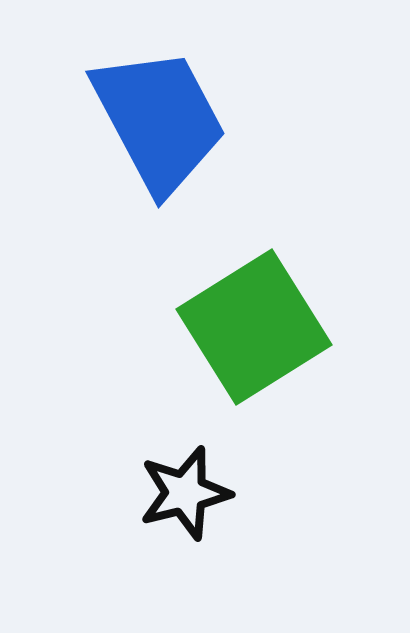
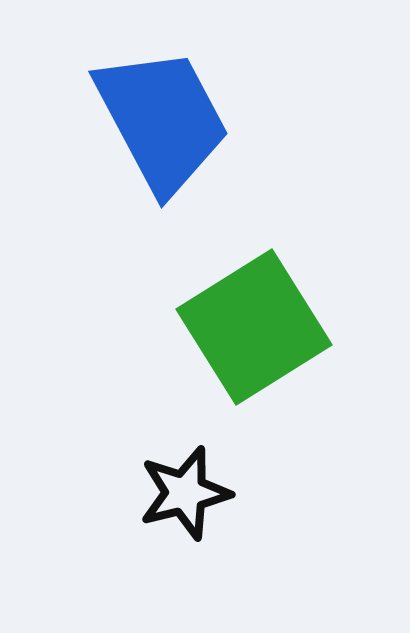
blue trapezoid: moved 3 px right
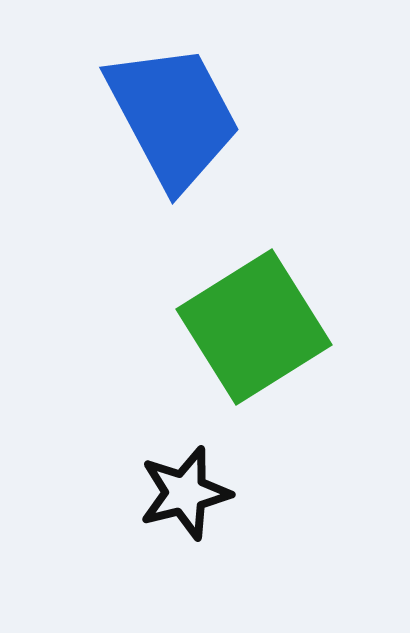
blue trapezoid: moved 11 px right, 4 px up
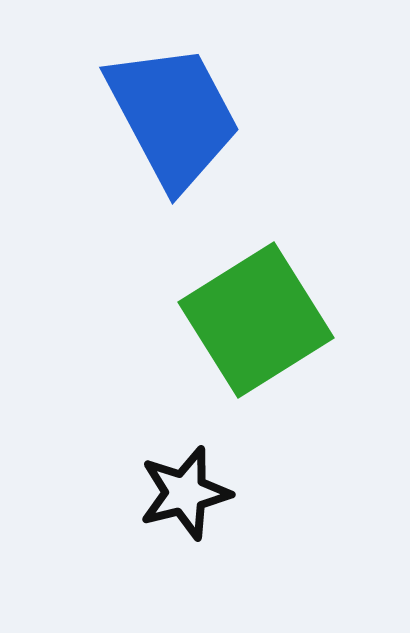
green square: moved 2 px right, 7 px up
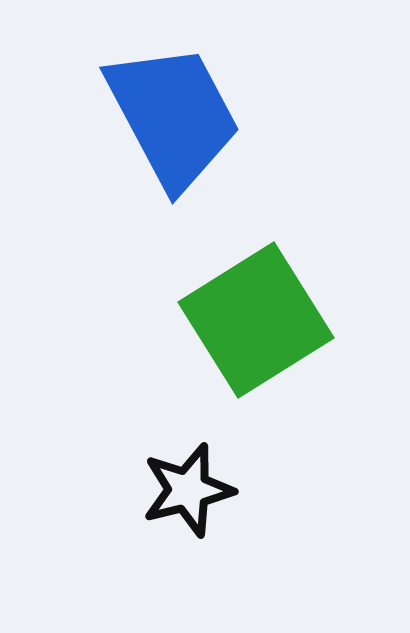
black star: moved 3 px right, 3 px up
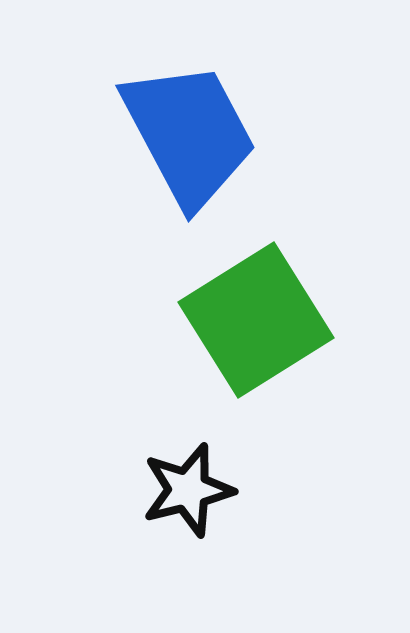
blue trapezoid: moved 16 px right, 18 px down
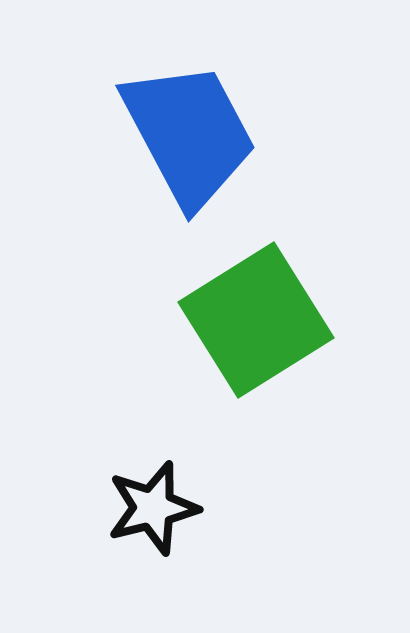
black star: moved 35 px left, 18 px down
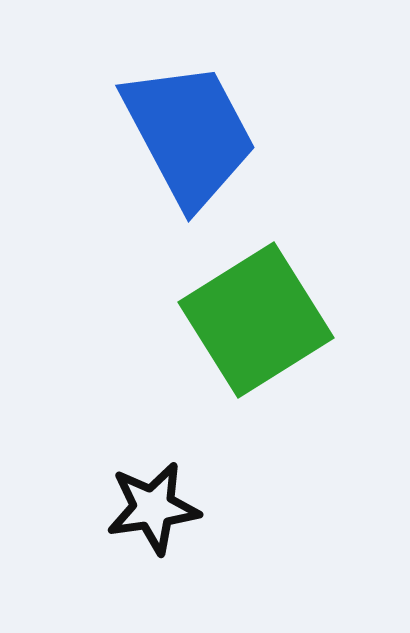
black star: rotated 6 degrees clockwise
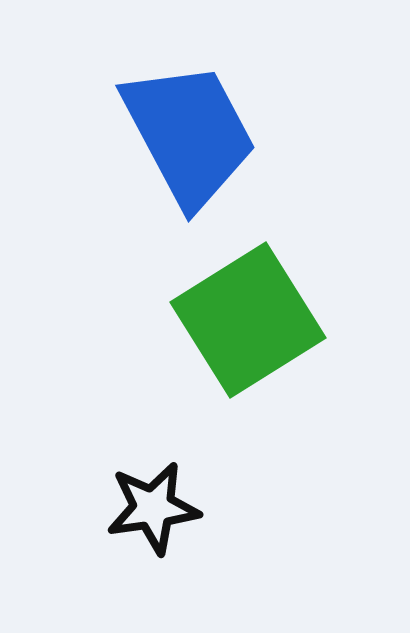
green square: moved 8 px left
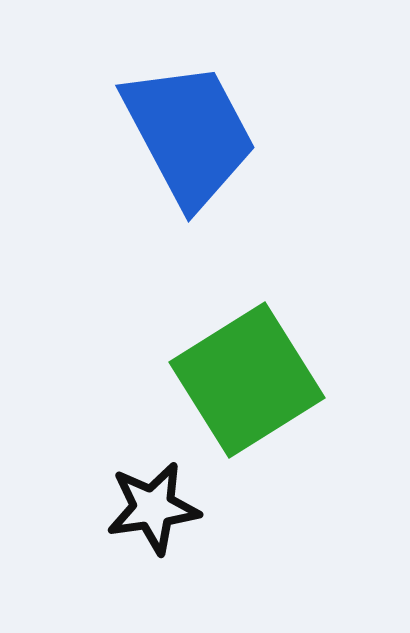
green square: moved 1 px left, 60 px down
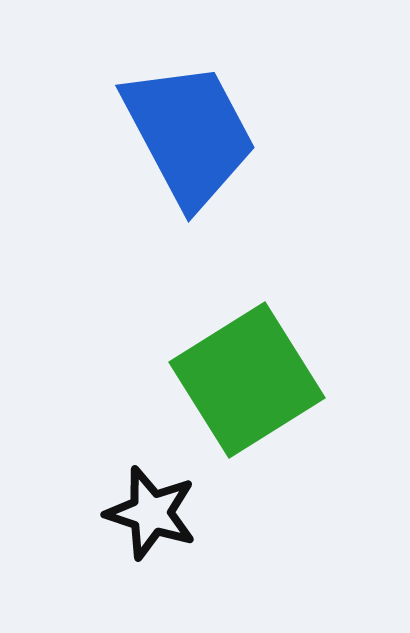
black star: moved 2 px left, 5 px down; rotated 26 degrees clockwise
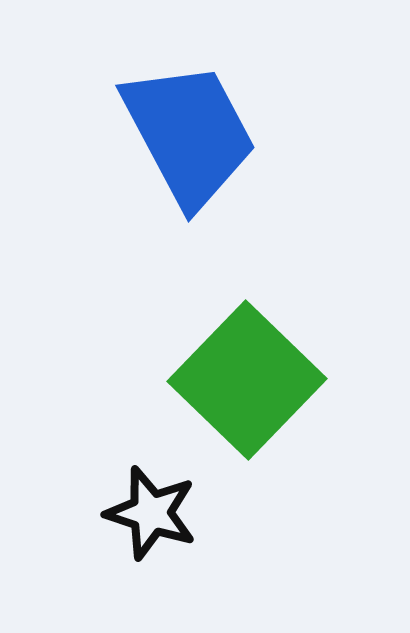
green square: rotated 14 degrees counterclockwise
